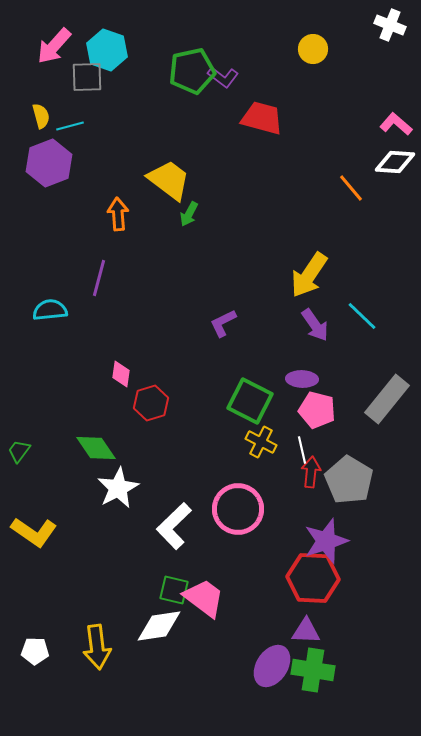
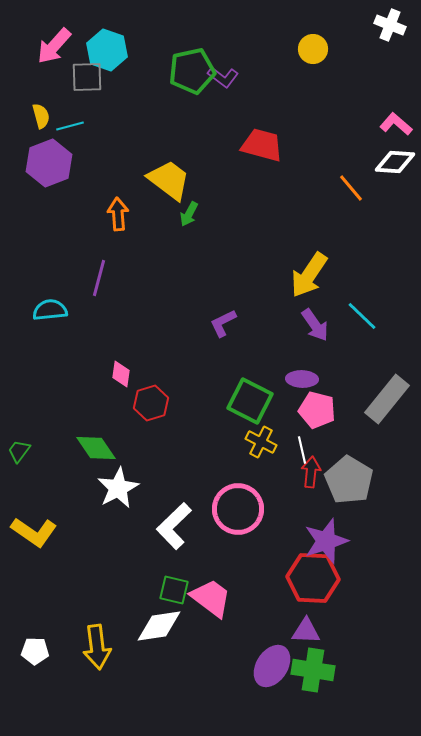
red trapezoid at (262, 118): moved 27 px down
pink trapezoid at (204, 598): moved 7 px right
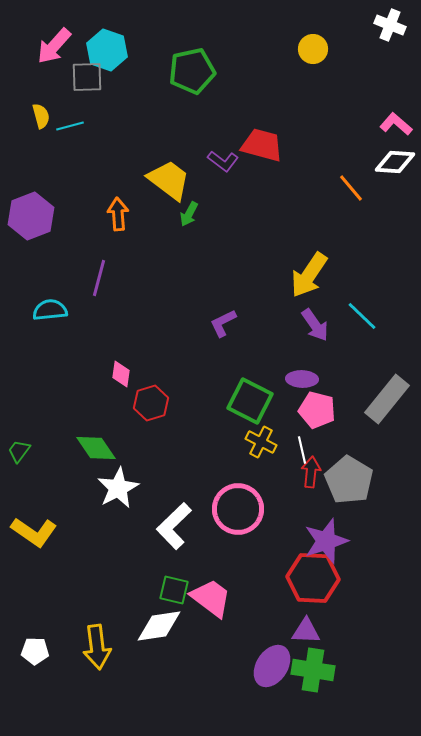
purple L-shape at (223, 77): moved 84 px down
purple hexagon at (49, 163): moved 18 px left, 53 px down
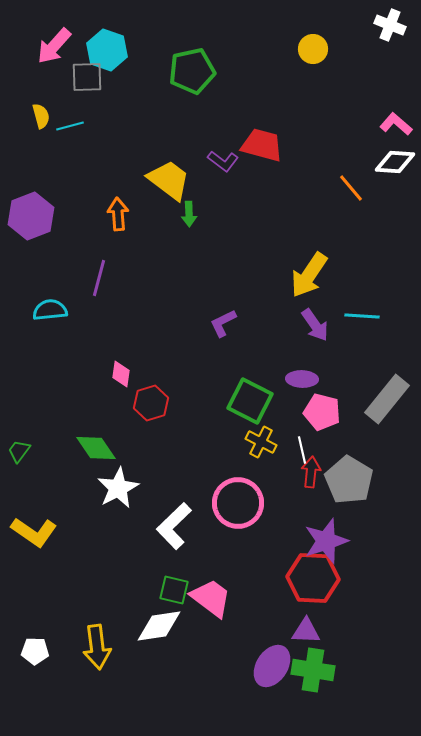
green arrow at (189, 214): rotated 30 degrees counterclockwise
cyan line at (362, 316): rotated 40 degrees counterclockwise
pink pentagon at (317, 410): moved 5 px right, 2 px down
pink circle at (238, 509): moved 6 px up
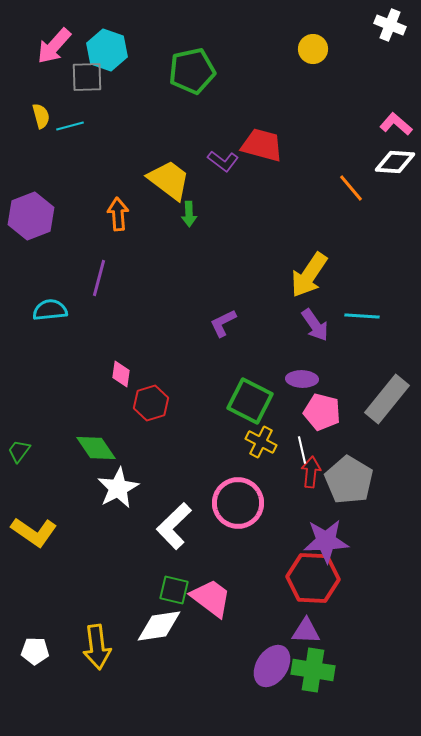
purple star at (326, 541): rotated 15 degrees clockwise
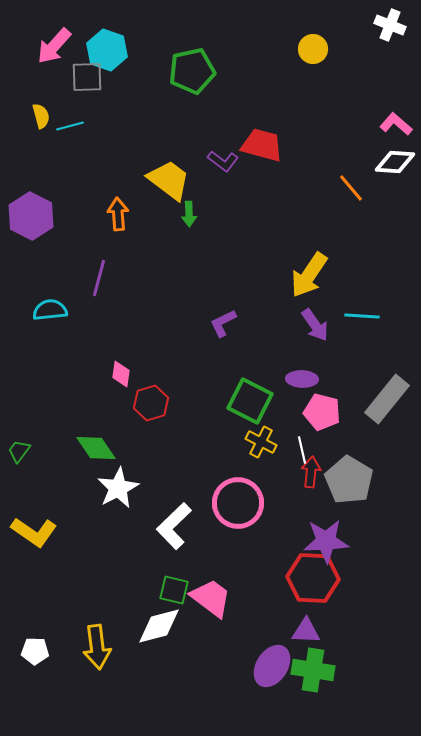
purple hexagon at (31, 216): rotated 12 degrees counterclockwise
white diamond at (159, 626): rotated 6 degrees counterclockwise
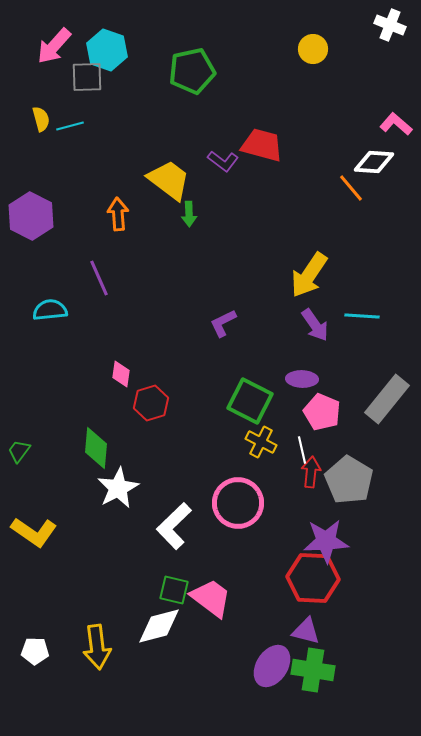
yellow semicircle at (41, 116): moved 3 px down
white diamond at (395, 162): moved 21 px left
purple line at (99, 278): rotated 39 degrees counterclockwise
pink pentagon at (322, 412): rotated 9 degrees clockwise
green diamond at (96, 448): rotated 39 degrees clockwise
purple triangle at (306, 631): rotated 12 degrees clockwise
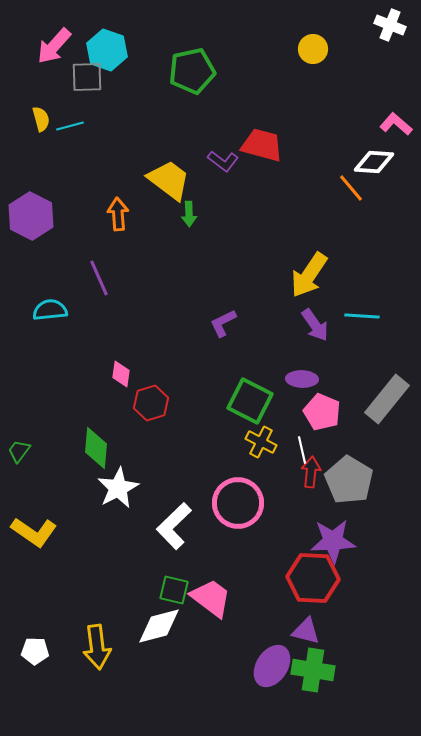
purple star at (326, 541): moved 7 px right
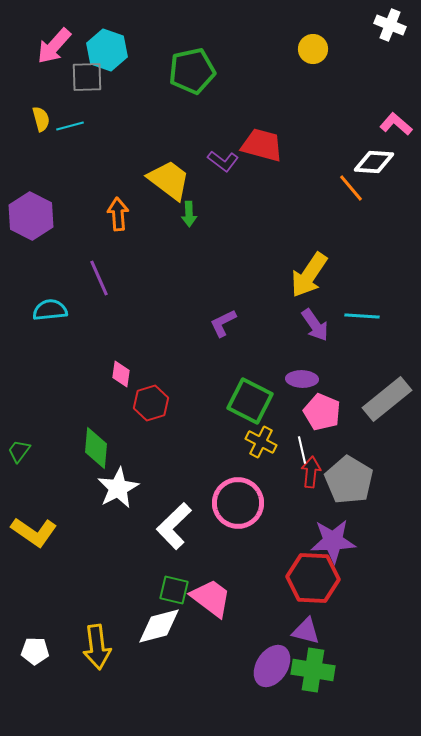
gray rectangle at (387, 399): rotated 12 degrees clockwise
